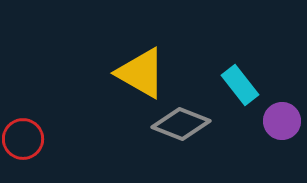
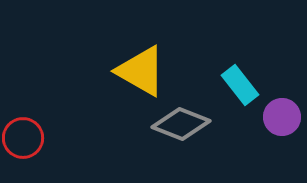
yellow triangle: moved 2 px up
purple circle: moved 4 px up
red circle: moved 1 px up
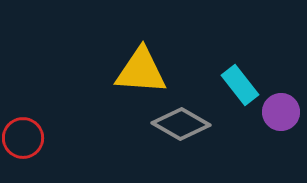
yellow triangle: rotated 26 degrees counterclockwise
purple circle: moved 1 px left, 5 px up
gray diamond: rotated 8 degrees clockwise
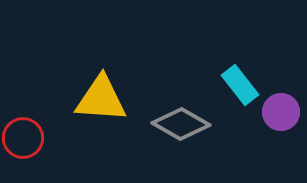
yellow triangle: moved 40 px left, 28 px down
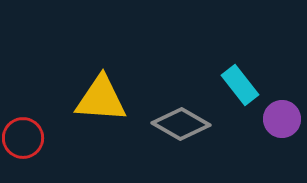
purple circle: moved 1 px right, 7 px down
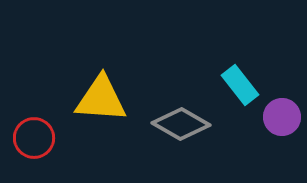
purple circle: moved 2 px up
red circle: moved 11 px right
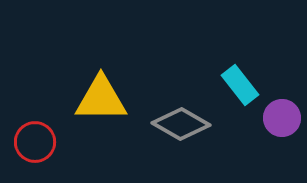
yellow triangle: rotated 4 degrees counterclockwise
purple circle: moved 1 px down
red circle: moved 1 px right, 4 px down
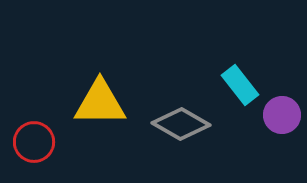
yellow triangle: moved 1 px left, 4 px down
purple circle: moved 3 px up
red circle: moved 1 px left
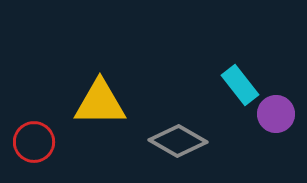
purple circle: moved 6 px left, 1 px up
gray diamond: moved 3 px left, 17 px down
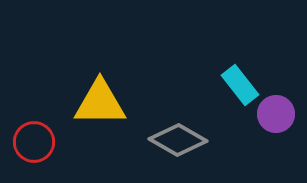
gray diamond: moved 1 px up
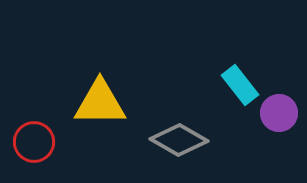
purple circle: moved 3 px right, 1 px up
gray diamond: moved 1 px right
